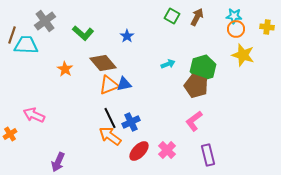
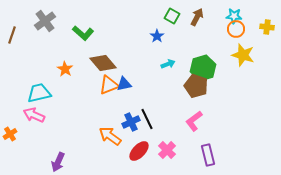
blue star: moved 30 px right
cyan trapezoid: moved 13 px right, 48 px down; rotated 15 degrees counterclockwise
black line: moved 37 px right, 1 px down
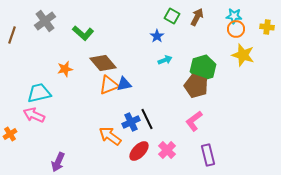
cyan arrow: moved 3 px left, 4 px up
orange star: rotated 28 degrees clockwise
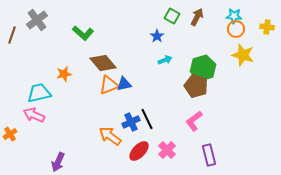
gray cross: moved 8 px left, 1 px up
orange star: moved 1 px left, 5 px down
purple rectangle: moved 1 px right
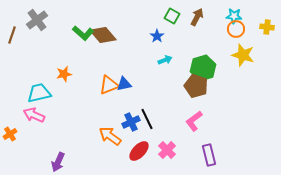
brown diamond: moved 28 px up
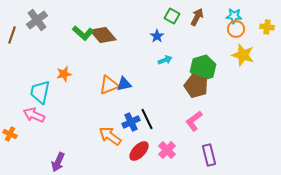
cyan trapezoid: moved 1 px right, 1 px up; rotated 65 degrees counterclockwise
orange cross: rotated 32 degrees counterclockwise
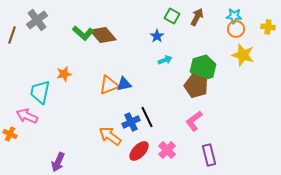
yellow cross: moved 1 px right
pink arrow: moved 7 px left, 1 px down
black line: moved 2 px up
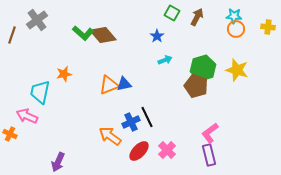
green square: moved 3 px up
yellow star: moved 6 px left, 15 px down
pink L-shape: moved 16 px right, 12 px down
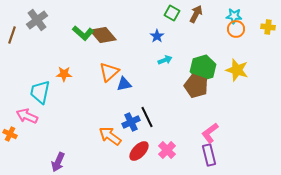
brown arrow: moved 1 px left, 3 px up
orange star: rotated 14 degrees clockwise
orange triangle: moved 13 px up; rotated 20 degrees counterclockwise
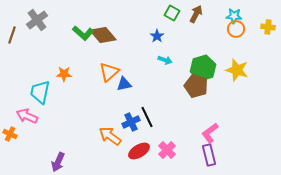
cyan arrow: rotated 40 degrees clockwise
red ellipse: rotated 15 degrees clockwise
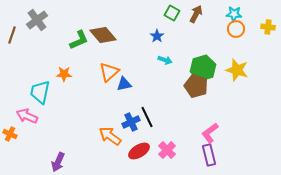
cyan star: moved 2 px up
green L-shape: moved 4 px left, 7 px down; rotated 65 degrees counterclockwise
